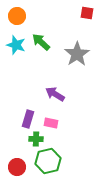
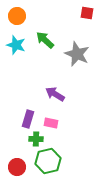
green arrow: moved 4 px right, 2 px up
gray star: rotated 15 degrees counterclockwise
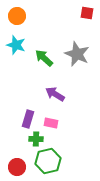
green arrow: moved 1 px left, 18 px down
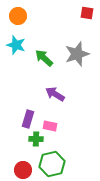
orange circle: moved 1 px right
gray star: rotated 30 degrees clockwise
pink rectangle: moved 1 px left, 3 px down
green hexagon: moved 4 px right, 3 px down
red circle: moved 6 px right, 3 px down
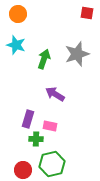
orange circle: moved 2 px up
green arrow: moved 1 px down; rotated 66 degrees clockwise
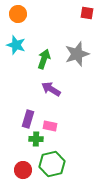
purple arrow: moved 4 px left, 5 px up
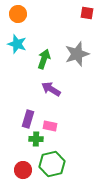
cyan star: moved 1 px right, 1 px up
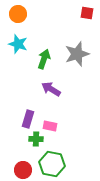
cyan star: moved 1 px right
green hexagon: rotated 25 degrees clockwise
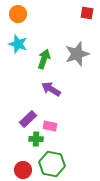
purple rectangle: rotated 30 degrees clockwise
